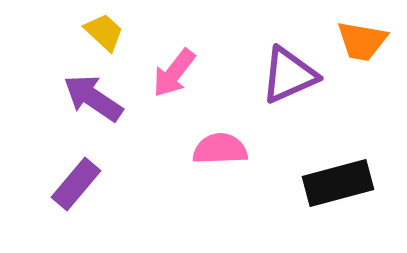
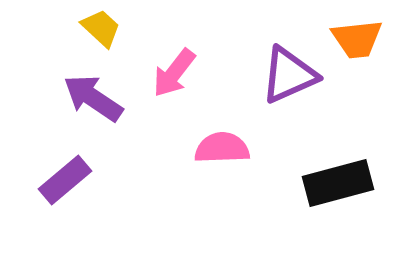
yellow trapezoid: moved 3 px left, 4 px up
orange trapezoid: moved 5 px left, 2 px up; rotated 16 degrees counterclockwise
pink semicircle: moved 2 px right, 1 px up
purple rectangle: moved 11 px left, 4 px up; rotated 10 degrees clockwise
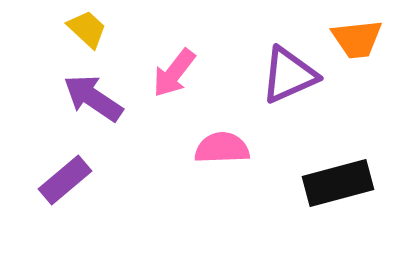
yellow trapezoid: moved 14 px left, 1 px down
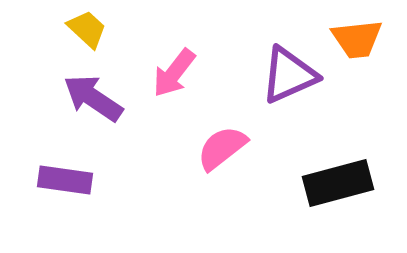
pink semicircle: rotated 36 degrees counterclockwise
purple rectangle: rotated 48 degrees clockwise
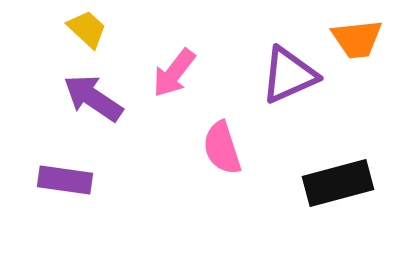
pink semicircle: rotated 70 degrees counterclockwise
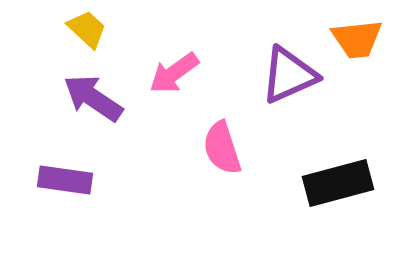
pink arrow: rotated 16 degrees clockwise
